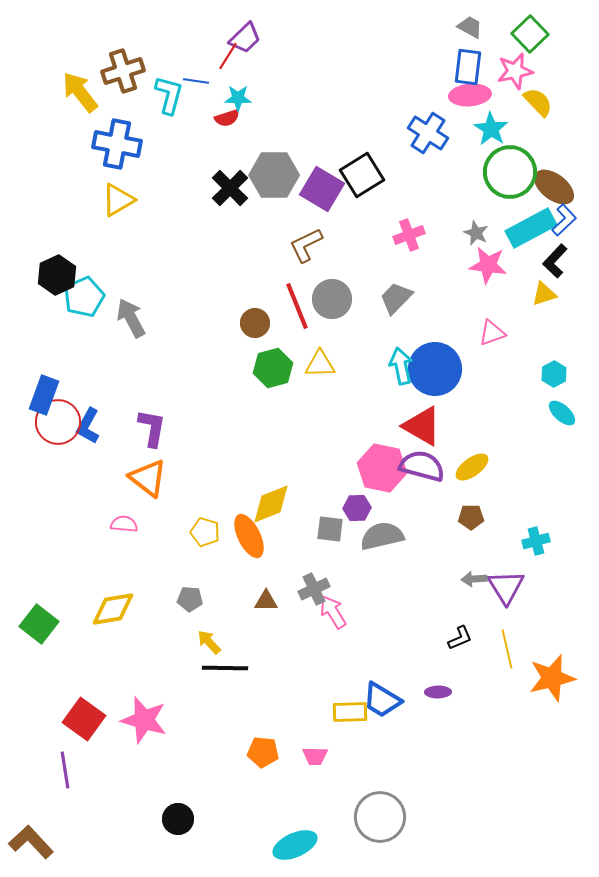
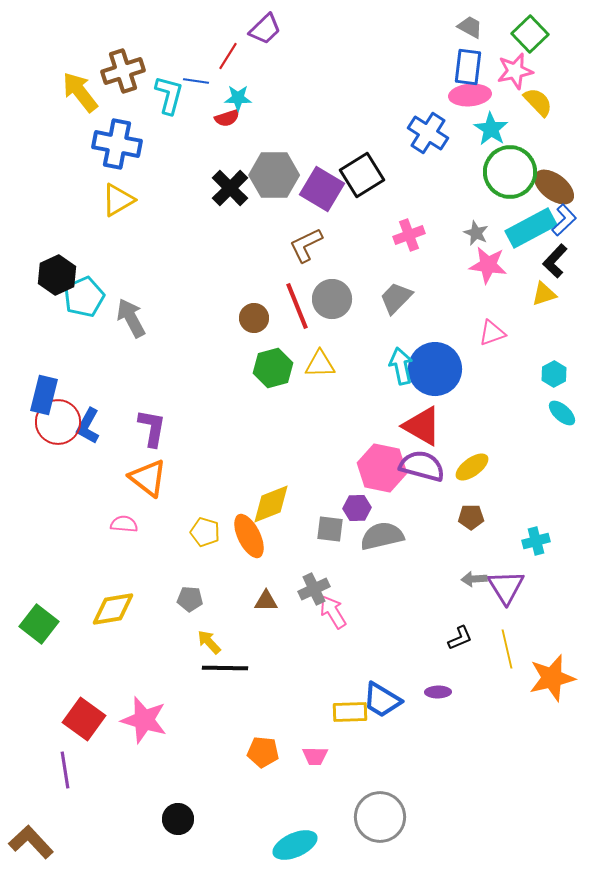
purple trapezoid at (245, 38): moved 20 px right, 9 px up
brown circle at (255, 323): moved 1 px left, 5 px up
blue rectangle at (44, 395): rotated 6 degrees counterclockwise
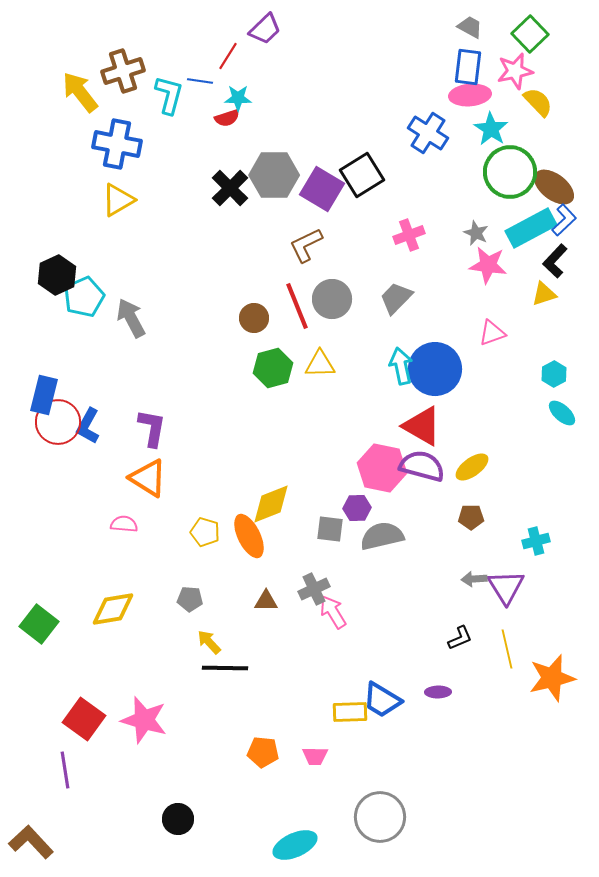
blue line at (196, 81): moved 4 px right
orange triangle at (148, 478): rotated 6 degrees counterclockwise
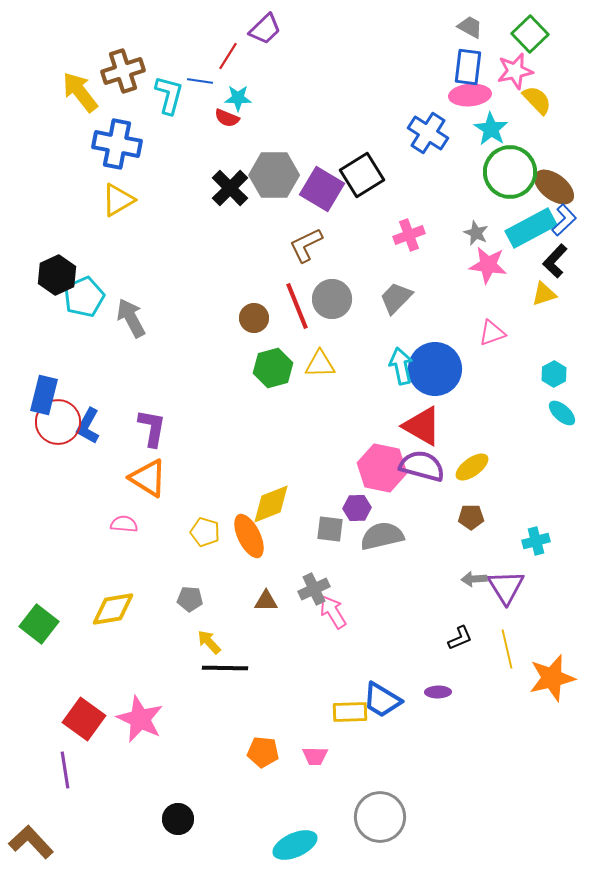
yellow semicircle at (538, 102): moved 1 px left, 2 px up
red semicircle at (227, 118): rotated 40 degrees clockwise
pink star at (144, 720): moved 4 px left, 1 px up; rotated 9 degrees clockwise
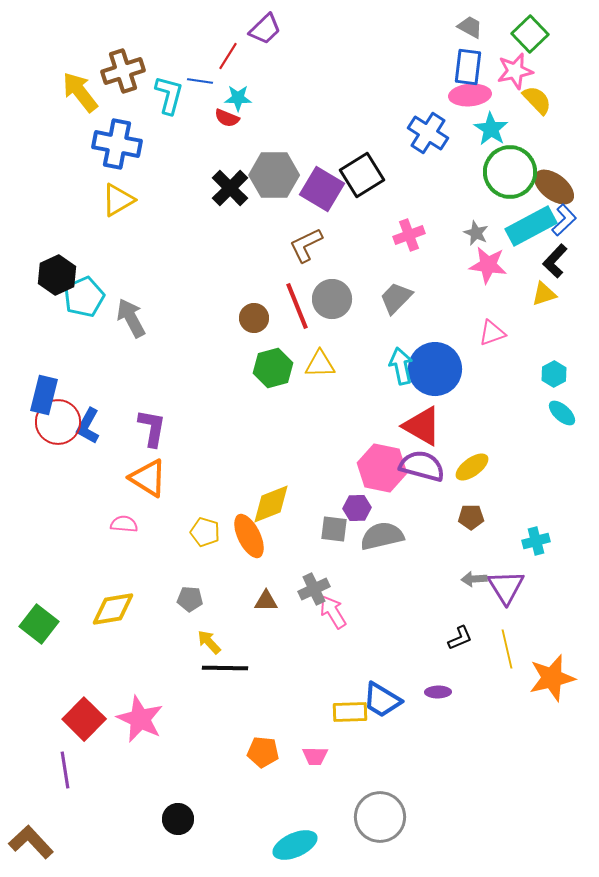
cyan rectangle at (531, 228): moved 2 px up
gray square at (330, 529): moved 4 px right
red square at (84, 719): rotated 9 degrees clockwise
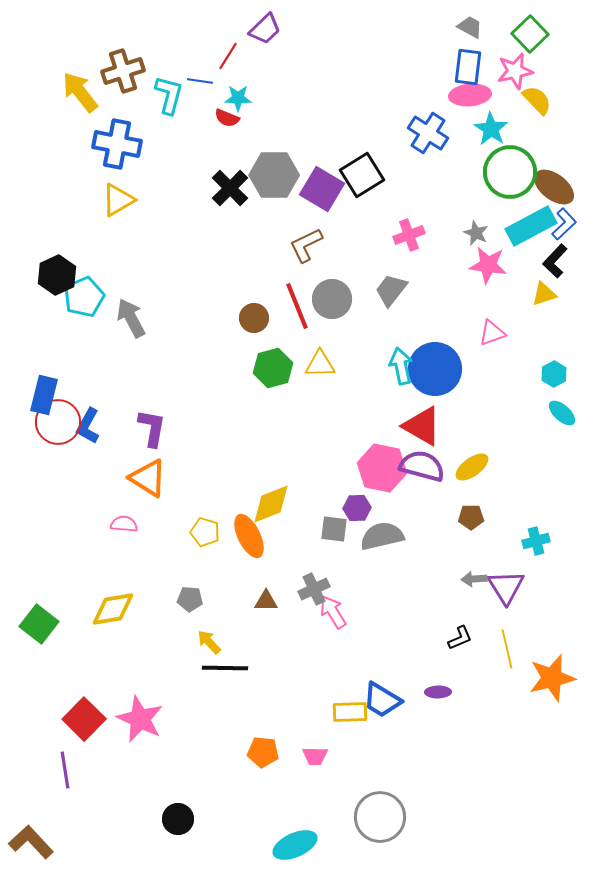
blue L-shape at (564, 220): moved 4 px down
gray trapezoid at (396, 298): moved 5 px left, 8 px up; rotated 6 degrees counterclockwise
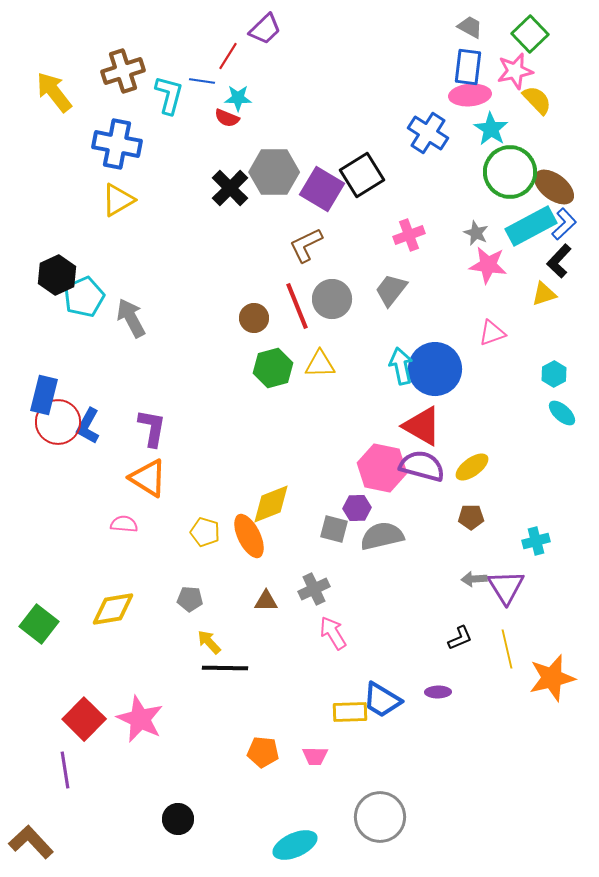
blue line at (200, 81): moved 2 px right
yellow arrow at (80, 92): moved 26 px left
gray hexagon at (274, 175): moved 3 px up
black L-shape at (555, 261): moved 4 px right
gray square at (334, 529): rotated 8 degrees clockwise
pink arrow at (333, 612): moved 21 px down
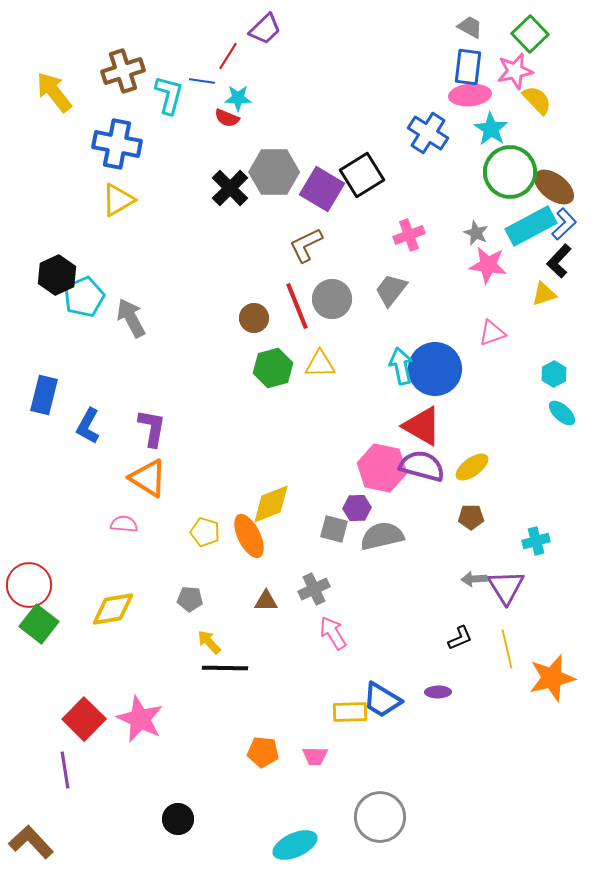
red circle at (58, 422): moved 29 px left, 163 px down
